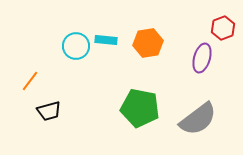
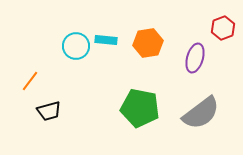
purple ellipse: moved 7 px left
gray semicircle: moved 3 px right, 6 px up
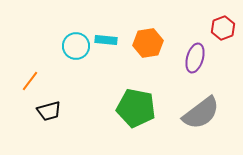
green pentagon: moved 4 px left
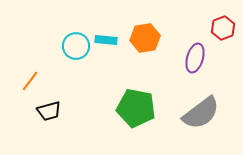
orange hexagon: moved 3 px left, 5 px up
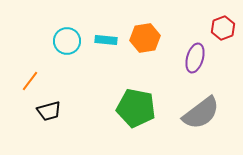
cyan circle: moved 9 px left, 5 px up
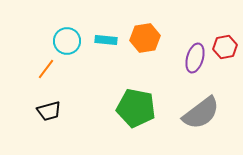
red hexagon: moved 2 px right, 19 px down; rotated 10 degrees clockwise
orange line: moved 16 px right, 12 px up
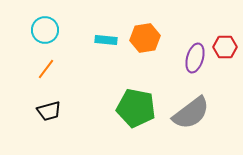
cyan circle: moved 22 px left, 11 px up
red hexagon: rotated 10 degrees clockwise
gray semicircle: moved 10 px left
